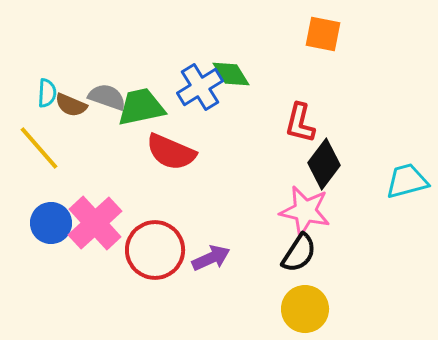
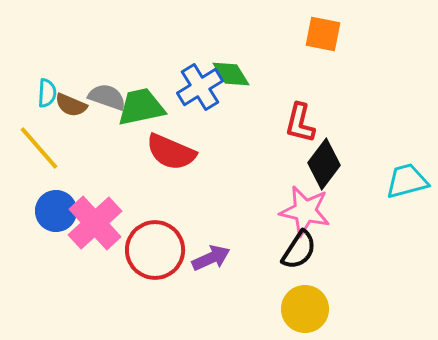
blue circle: moved 5 px right, 12 px up
black semicircle: moved 3 px up
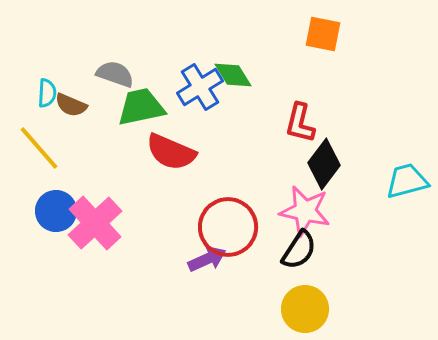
green diamond: moved 2 px right, 1 px down
gray semicircle: moved 8 px right, 23 px up
red circle: moved 73 px right, 23 px up
purple arrow: moved 4 px left, 1 px down
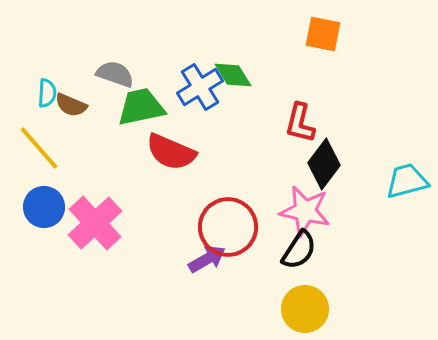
blue circle: moved 12 px left, 4 px up
purple arrow: rotated 6 degrees counterclockwise
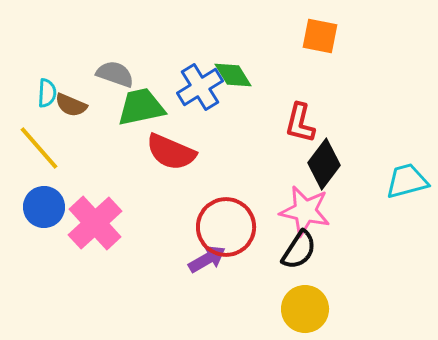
orange square: moved 3 px left, 2 px down
red circle: moved 2 px left
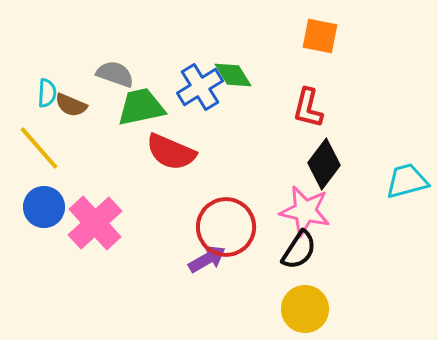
red L-shape: moved 8 px right, 15 px up
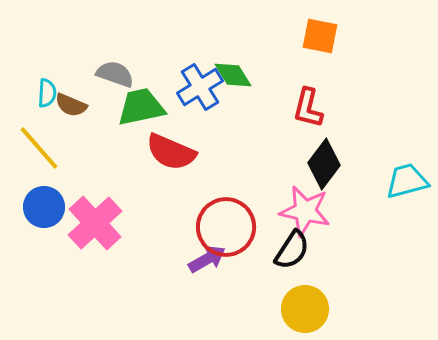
black semicircle: moved 7 px left
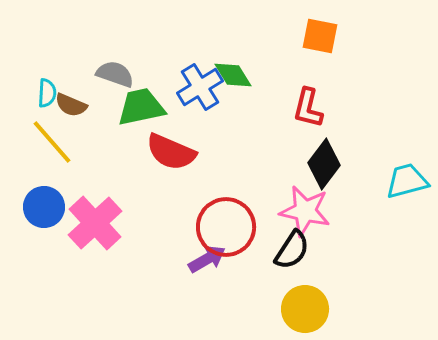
yellow line: moved 13 px right, 6 px up
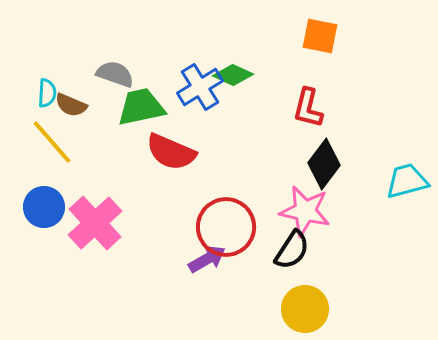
green diamond: rotated 33 degrees counterclockwise
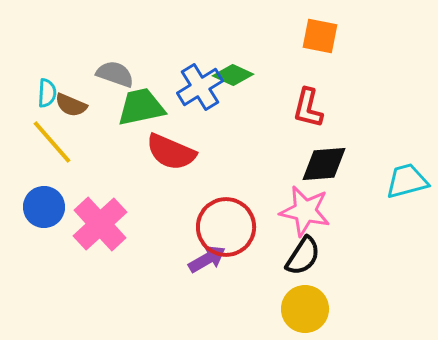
black diamond: rotated 48 degrees clockwise
pink cross: moved 5 px right, 1 px down
black semicircle: moved 11 px right, 6 px down
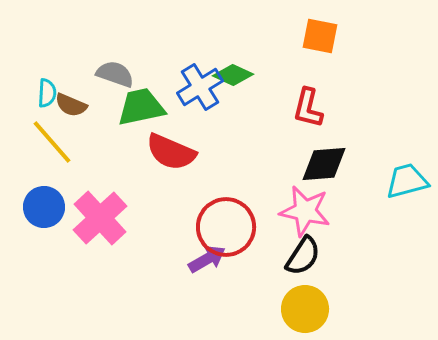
pink cross: moved 6 px up
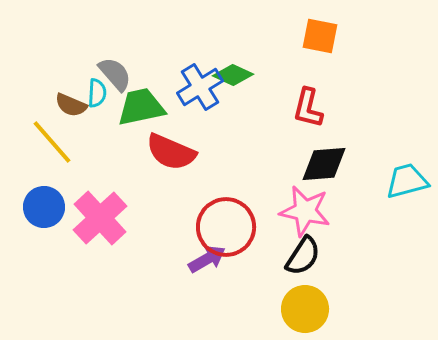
gray semicircle: rotated 30 degrees clockwise
cyan semicircle: moved 50 px right
